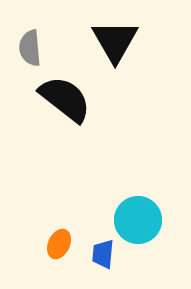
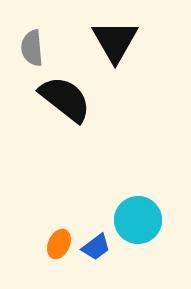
gray semicircle: moved 2 px right
blue trapezoid: moved 7 px left, 7 px up; rotated 132 degrees counterclockwise
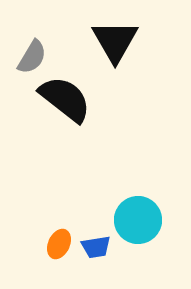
gray semicircle: moved 9 px down; rotated 144 degrees counterclockwise
blue trapezoid: rotated 28 degrees clockwise
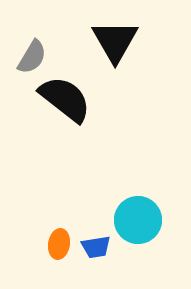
orange ellipse: rotated 16 degrees counterclockwise
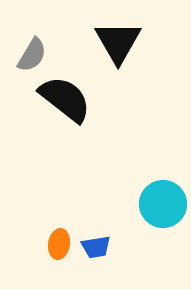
black triangle: moved 3 px right, 1 px down
gray semicircle: moved 2 px up
cyan circle: moved 25 px right, 16 px up
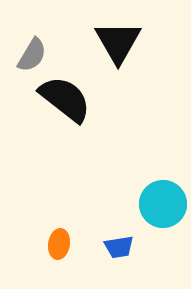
blue trapezoid: moved 23 px right
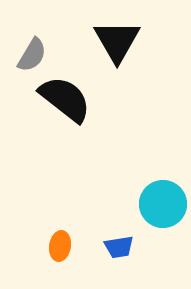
black triangle: moved 1 px left, 1 px up
orange ellipse: moved 1 px right, 2 px down
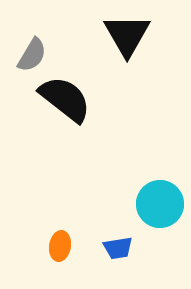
black triangle: moved 10 px right, 6 px up
cyan circle: moved 3 px left
blue trapezoid: moved 1 px left, 1 px down
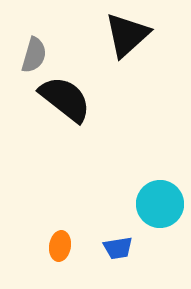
black triangle: rotated 18 degrees clockwise
gray semicircle: moved 2 px right; rotated 15 degrees counterclockwise
